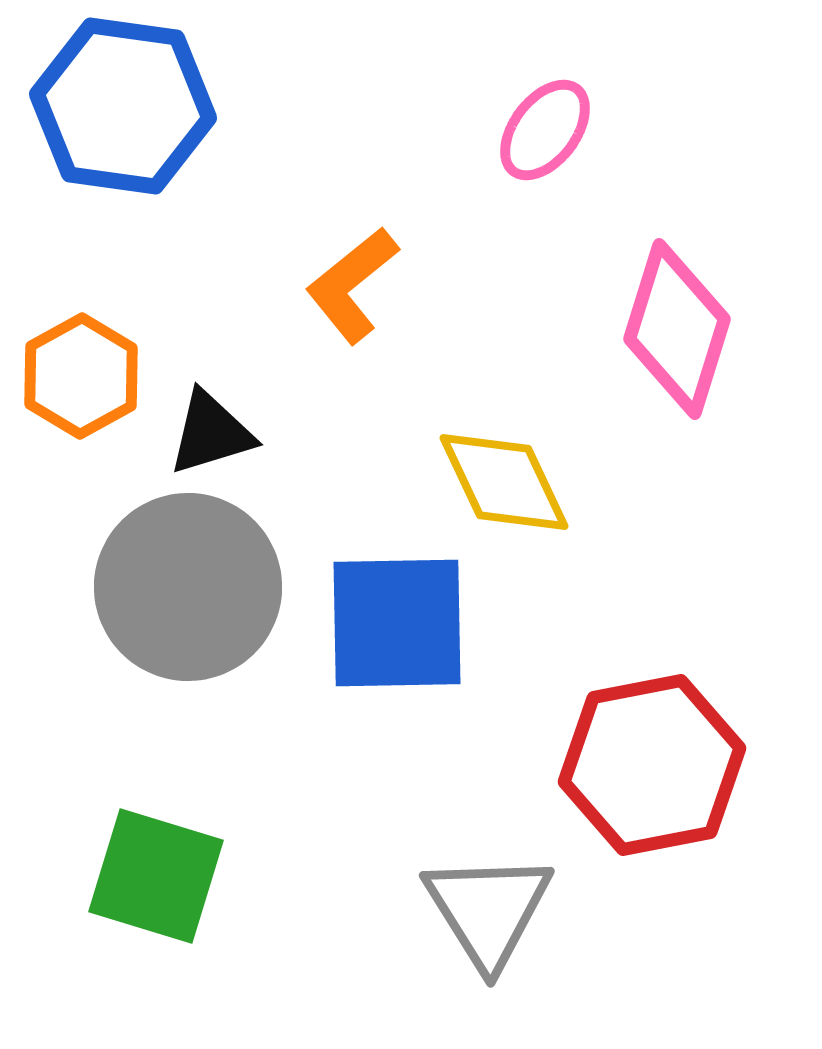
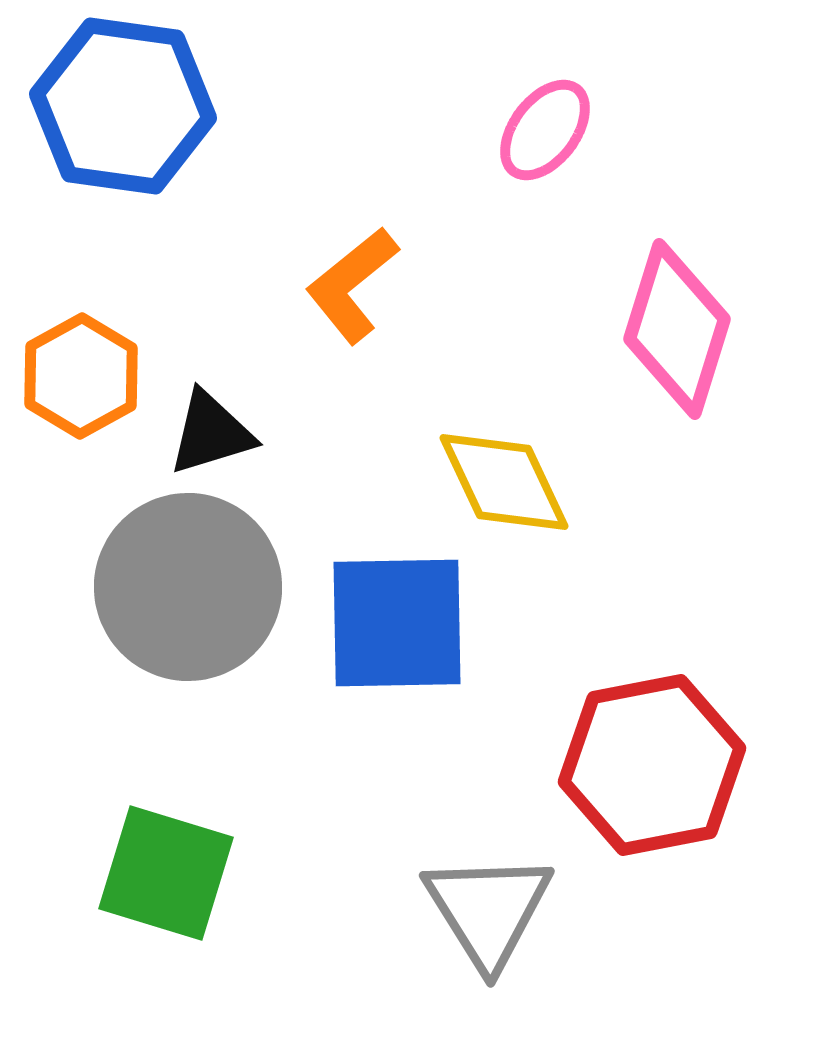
green square: moved 10 px right, 3 px up
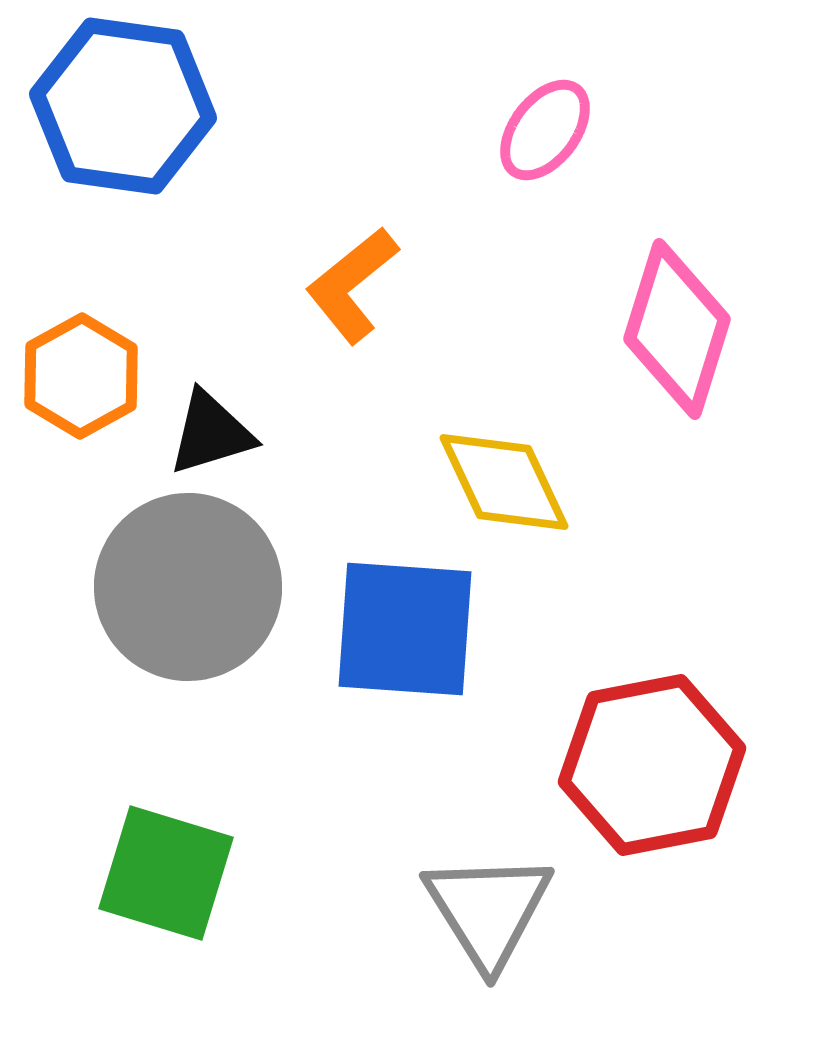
blue square: moved 8 px right, 6 px down; rotated 5 degrees clockwise
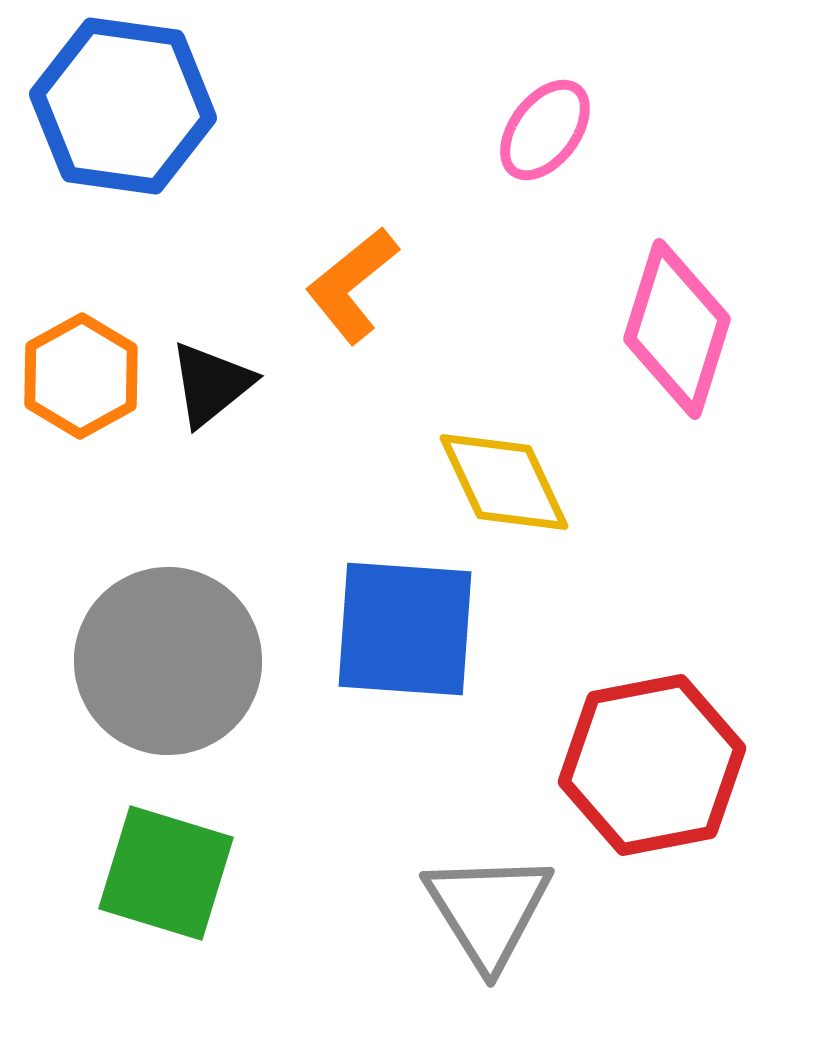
black triangle: moved 49 px up; rotated 22 degrees counterclockwise
gray circle: moved 20 px left, 74 px down
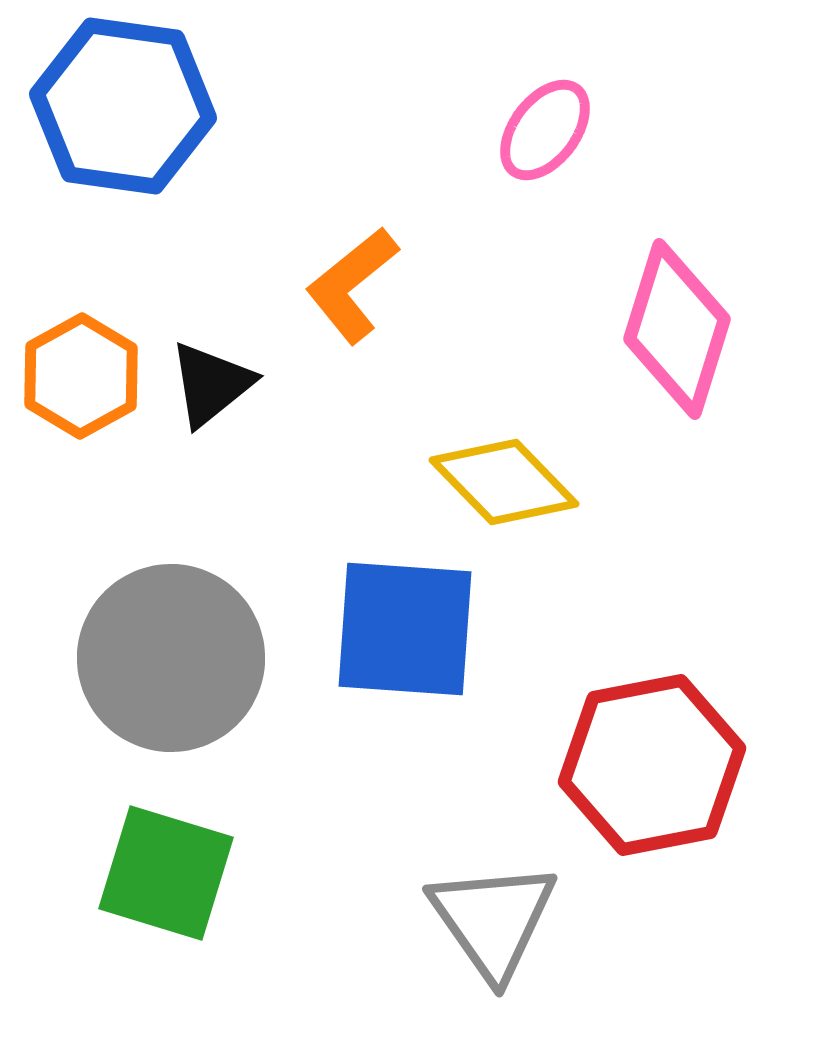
yellow diamond: rotated 19 degrees counterclockwise
gray circle: moved 3 px right, 3 px up
gray triangle: moved 5 px right, 10 px down; rotated 3 degrees counterclockwise
